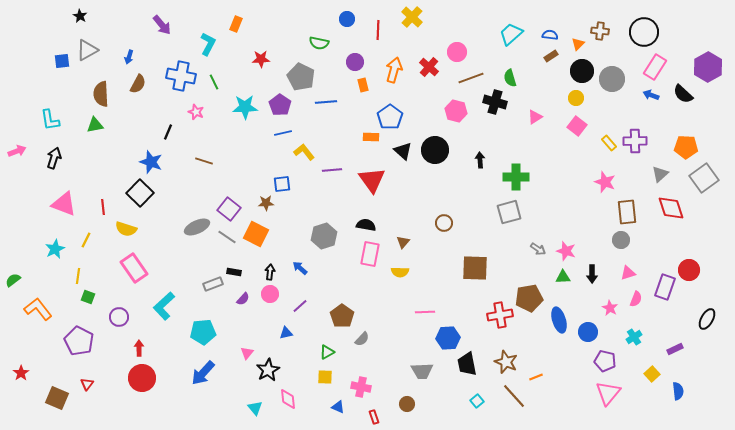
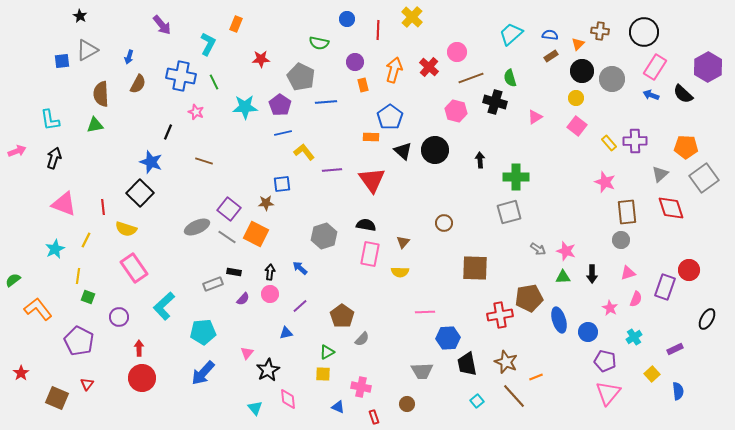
yellow square at (325, 377): moved 2 px left, 3 px up
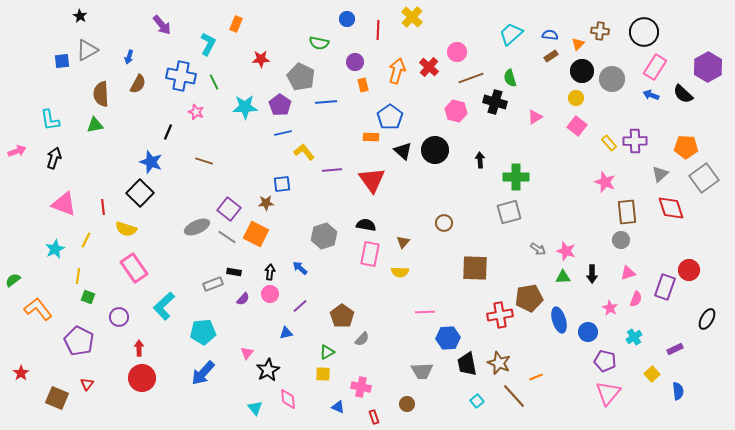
orange arrow at (394, 70): moved 3 px right, 1 px down
brown star at (506, 362): moved 7 px left, 1 px down
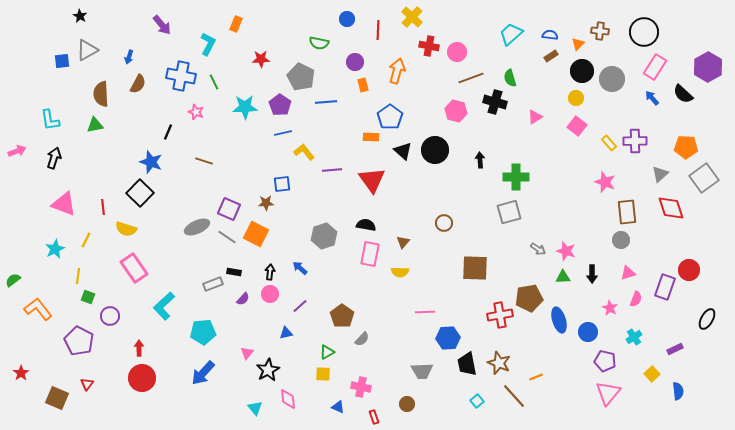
red cross at (429, 67): moved 21 px up; rotated 30 degrees counterclockwise
blue arrow at (651, 95): moved 1 px right, 3 px down; rotated 28 degrees clockwise
purple square at (229, 209): rotated 15 degrees counterclockwise
purple circle at (119, 317): moved 9 px left, 1 px up
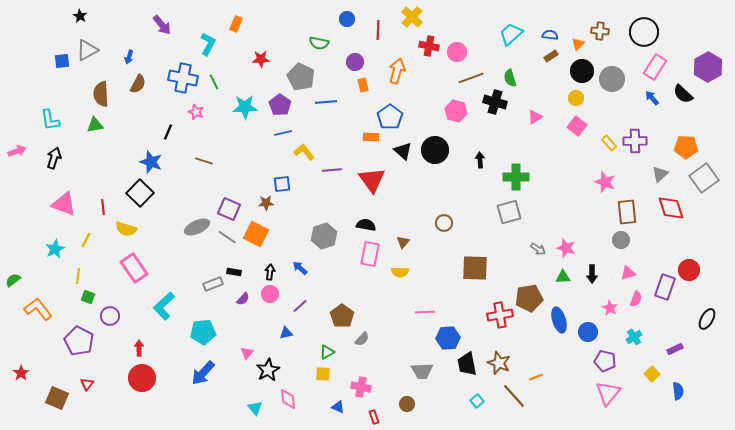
blue cross at (181, 76): moved 2 px right, 2 px down
pink star at (566, 251): moved 3 px up
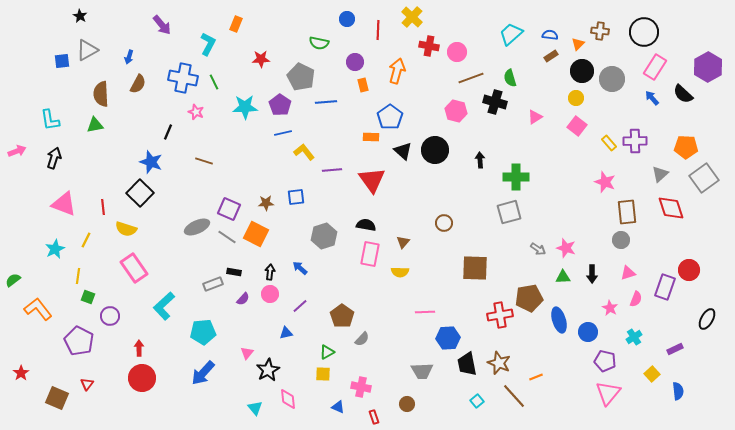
blue square at (282, 184): moved 14 px right, 13 px down
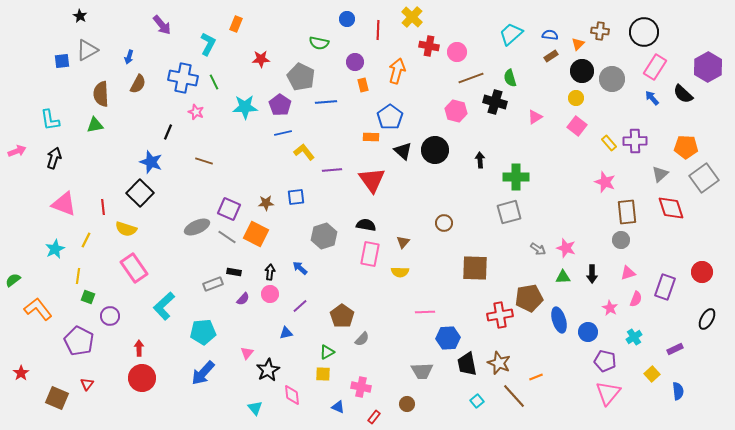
red circle at (689, 270): moved 13 px right, 2 px down
pink diamond at (288, 399): moved 4 px right, 4 px up
red rectangle at (374, 417): rotated 56 degrees clockwise
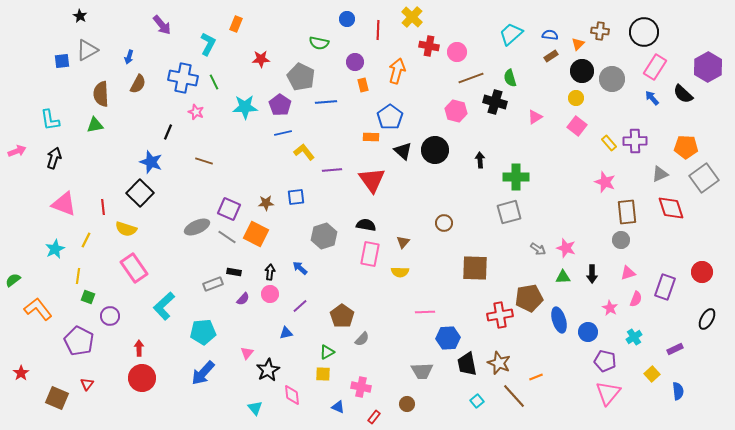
gray triangle at (660, 174): rotated 18 degrees clockwise
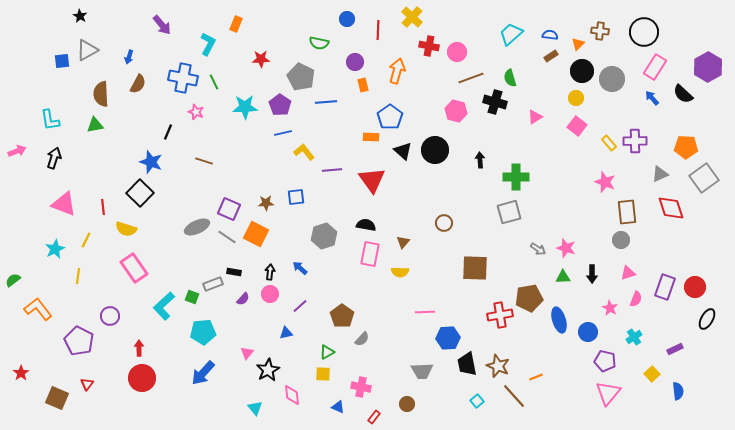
red circle at (702, 272): moved 7 px left, 15 px down
green square at (88, 297): moved 104 px right
brown star at (499, 363): moved 1 px left, 3 px down
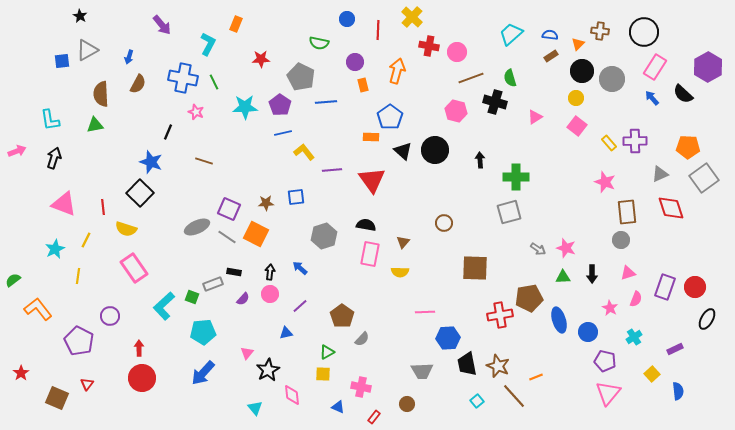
orange pentagon at (686, 147): moved 2 px right
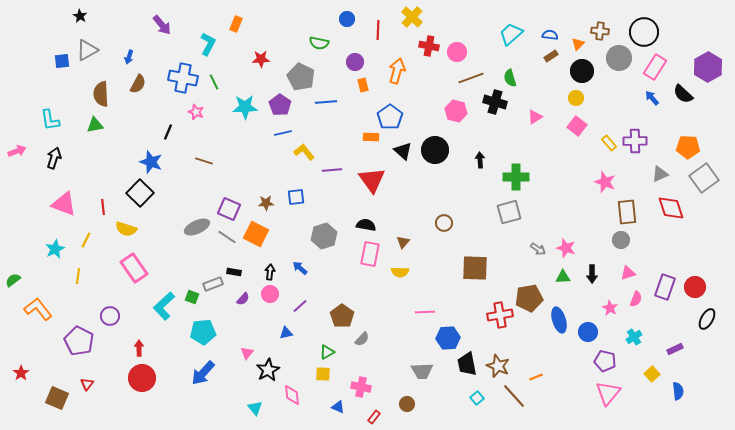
gray circle at (612, 79): moved 7 px right, 21 px up
cyan square at (477, 401): moved 3 px up
